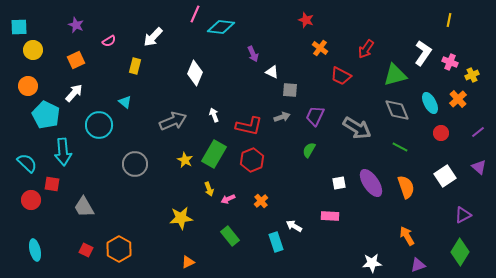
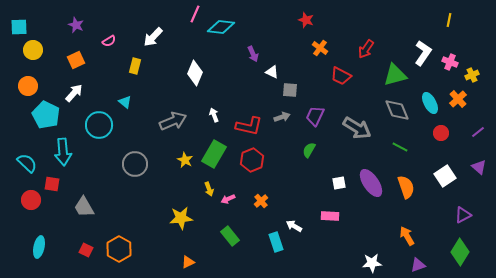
cyan ellipse at (35, 250): moved 4 px right, 3 px up; rotated 25 degrees clockwise
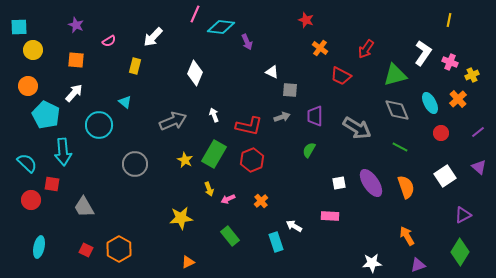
purple arrow at (253, 54): moved 6 px left, 12 px up
orange square at (76, 60): rotated 30 degrees clockwise
purple trapezoid at (315, 116): rotated 25 degrees counterclockwise
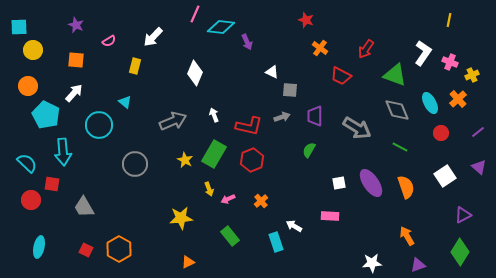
green triangle at (395, 75): rotated 35 degrees clockwise
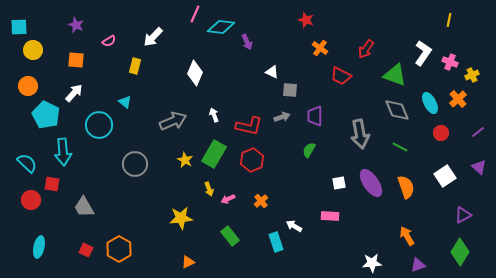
gray arrow at (357, 128): moved 3 px right, 6 px down; rotated 48 degrees clockwise
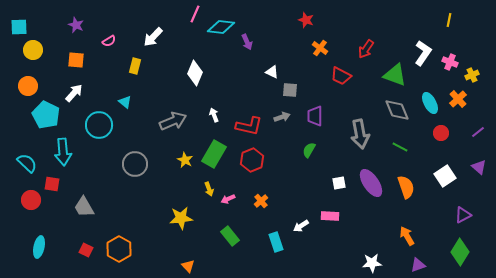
white arrow at (294, 226): moved 7 px right; rotated 63 degrees counterclockwise
orange triangle at (188, 262): moved 4 px down; rotated 48 degrees counterclockwise
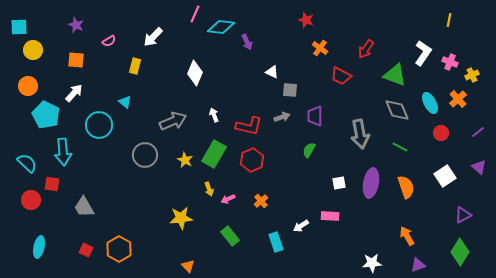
gray circle at (135, 164): moved 10 px right, 9 px up
purple ellipse at (371, 183): rotated 44 degrees clockwise
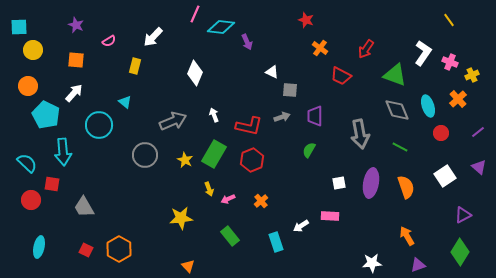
yellow line at (449, 20): rotated 48 degrees counterclockwise
cyan ellipse at (430, 103): moved 2 px left, 3 px down; rotated 10 degrees clockwise
